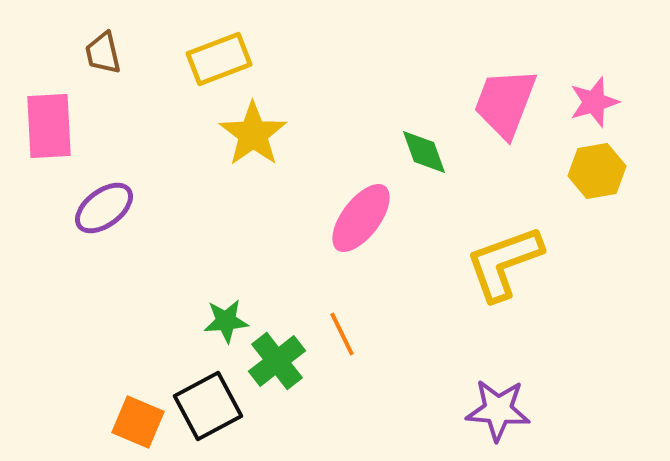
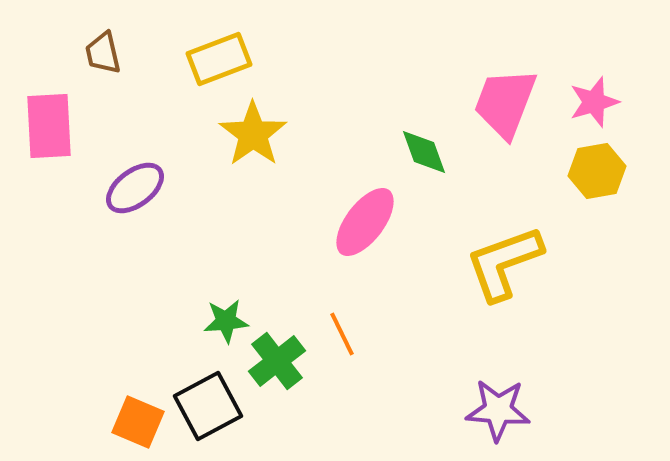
purple ellipse: moved 31 px right, 20 px up
pink ellipse: moved 4 px right, 4 px down
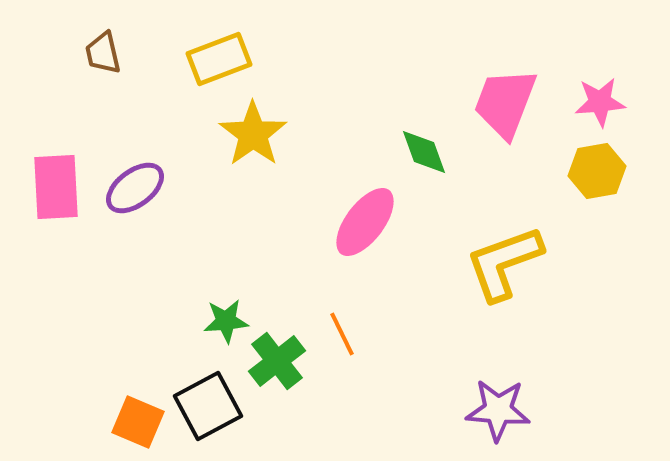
pink star: moved 6 px right; rotated 12 degrees clockwise
pink rectangle: moved 7 px right, 61 px down
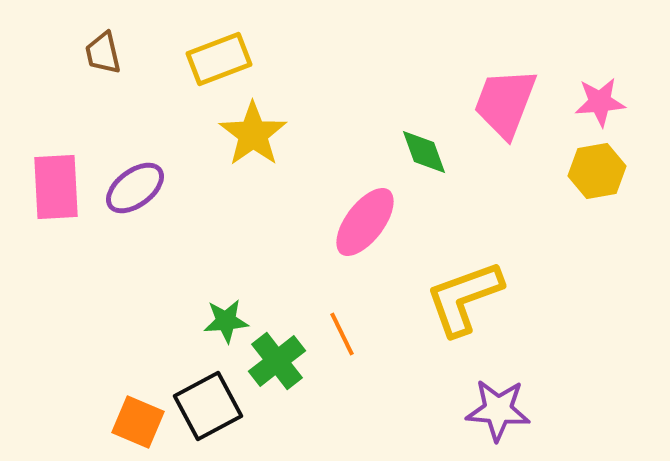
yellow L-shape: moved 40 px left, 35 px down
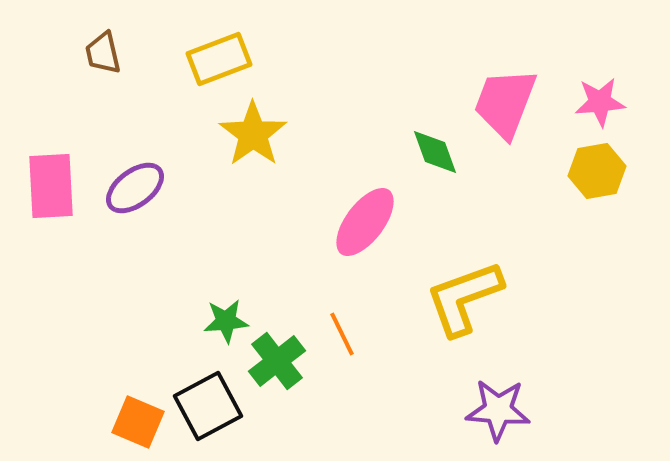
green diamond: moved 11 px right
pink rectangle: moved 5 px left, 1 px up
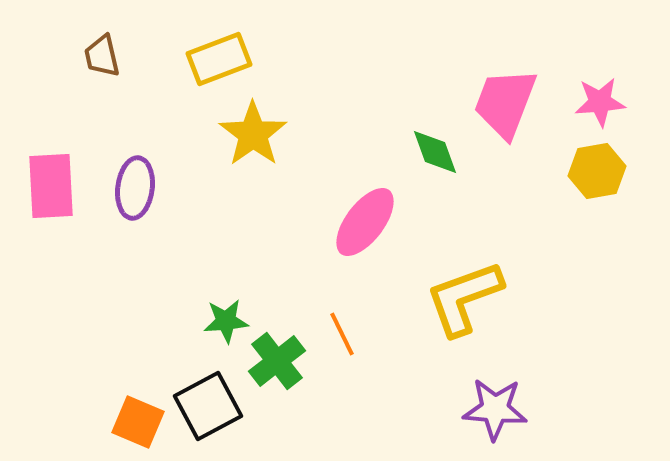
brown trapezoid: moved 1 px left, 3 px down
purple ellipse: rotated 46 degrees counterclockwise
purple star: moved 3 px left, 1 px up
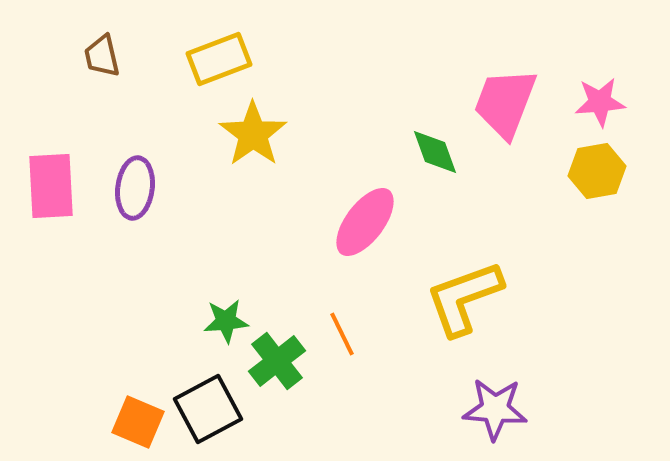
black square: moved 3 px down
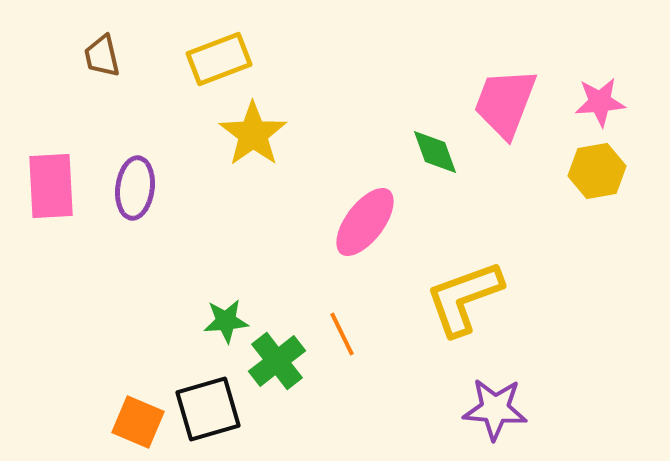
black square: rotated 12 degrees clockwise
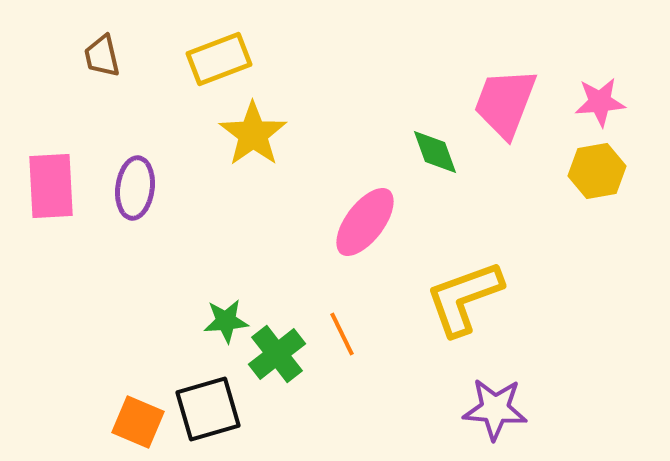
green cross: moved 7 px up
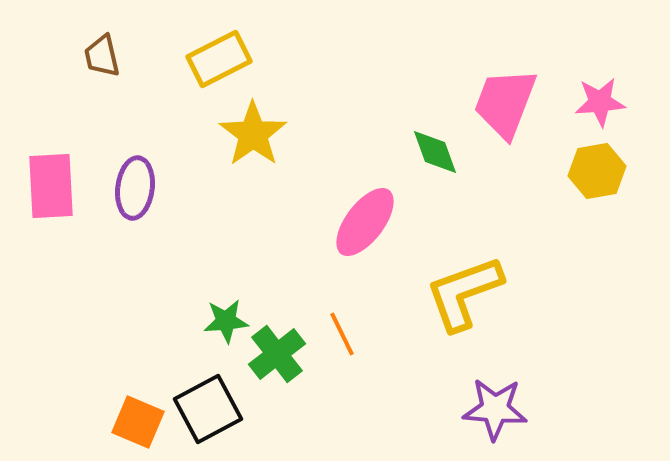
yellow rectangle: rotated 6 degrees counterclockwise
yellow L-shape: moved 5 px up
black square: rotated 12 degrees counterclockwise
